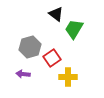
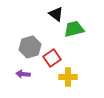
green trapezoid: rotated 45 degrees clockwise
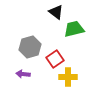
black triangle: moved 2 px up
red square: moved 3 px right, 1 px down
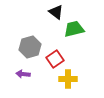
yellow cross: moved 2 px down
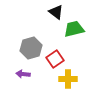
gray hexagon: moved 1 px right, 1 px down
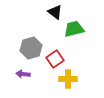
black triangle: moved 1 px left
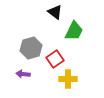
green trapezoid: moved 2 px down; rotated 130 degrees clockwise
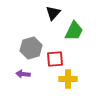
black triangle: moved 2 px left, 1 px down; rotated 35 degrees clockwise
red square: rotated 30 degrees clockwise
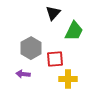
gray hexagon: rotated 15 degrees counterclockwise
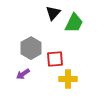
green trapezoid: moved 8 px up
purple arrow: rotated 40 degrees counterclockwise
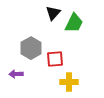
purple arrow: moved 7 px left; rotated 32 degrees clockwise
yellow cross: moved 1 px right, 3 px down
